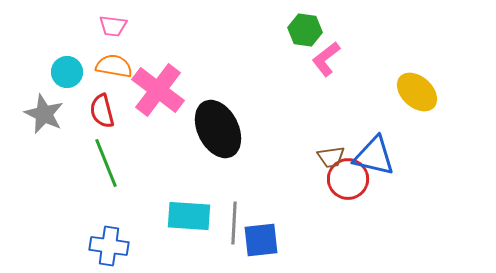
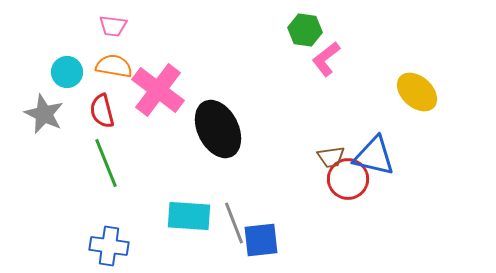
gray line: rotated 24 degrees counterclockwise
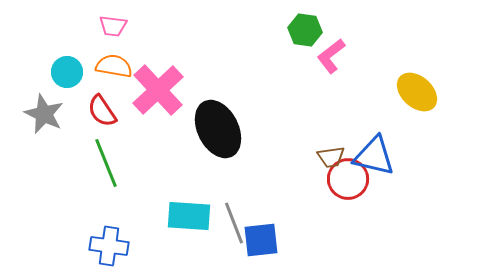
pink L-shape: moved 5 px right, 3 px up
pink cross: rotated 10 degrees clockwise
red semicircle: rotated 20 degrees counterclockwise
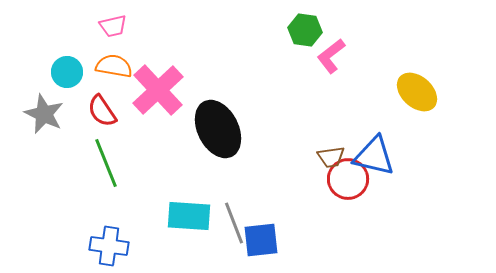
pink trapezoid: rotated 20 degrees counterclockwise
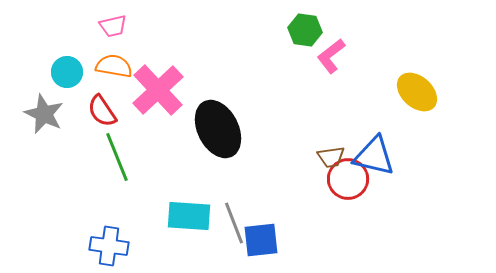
green line: moved 11 px right, 6 px up
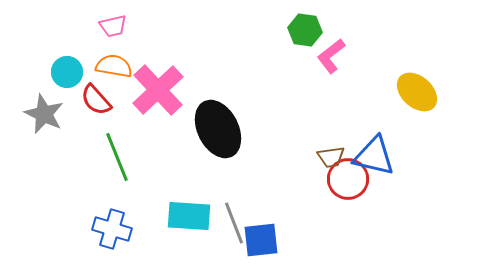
red semicircle: moved 6 px left, 11 px up; rotated 8 degrees counterclockwise
blue cross: moved 3 px right, 17 px up; rotated 9 degrees clockwise
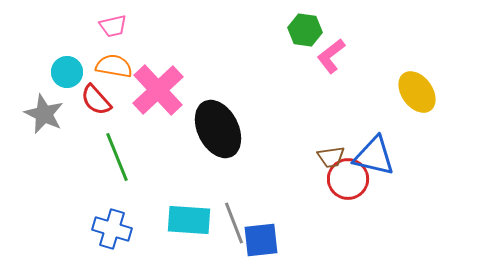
yellow ellipse: rotated 12 degrees clockwise
cyan rectangle: moved 4 px down
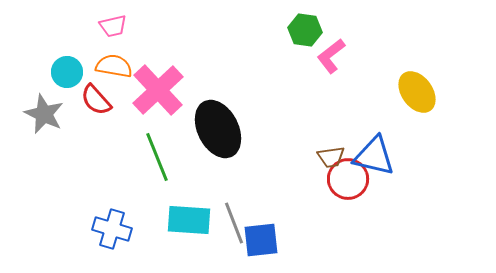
green line: moved 40 px right
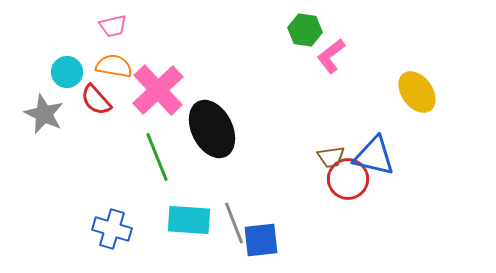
black ellipse: moved 6 px left
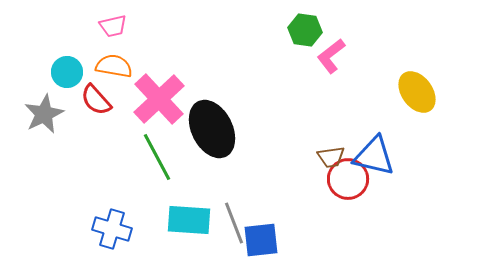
pink cross: moved 1 px right, 9 px down
gray star: rotated 21 degrees clockwise
green line: rotated 6 degrees counterclockwise
